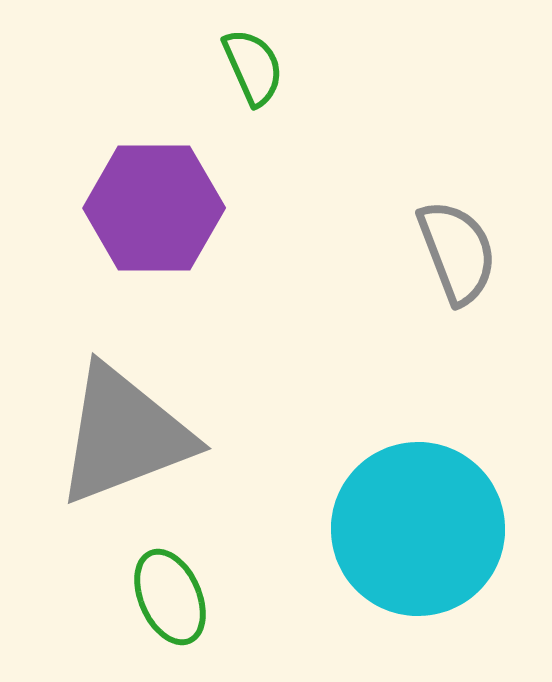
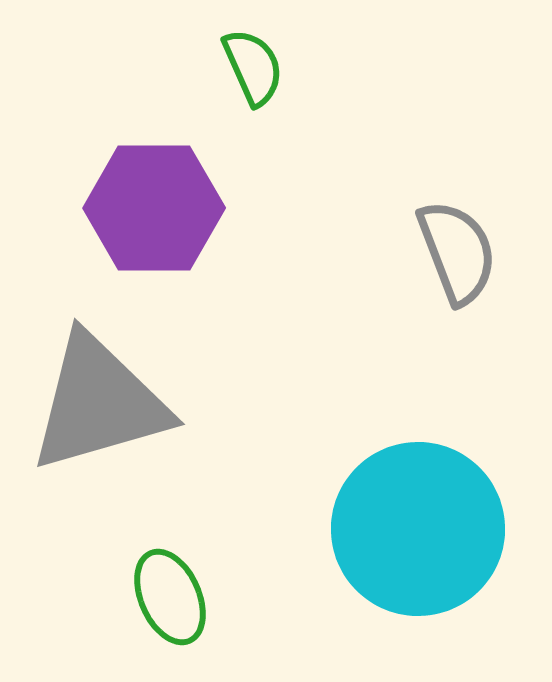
gray triangle: moved 25 px left, 32 px up; rotated 5 degrees clockwise
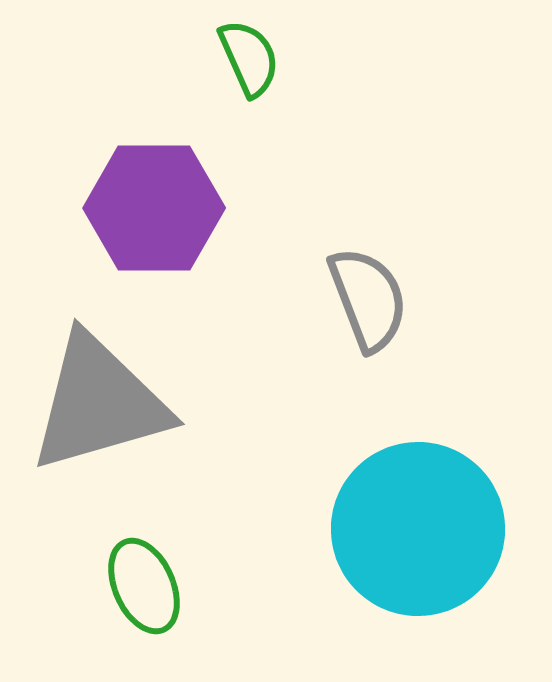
green semicircle: moved 4 px left, 9 px up
gray semicircle: moved 89 px left, 47 px down
green ellipse: moved 26 px left, 11 px up
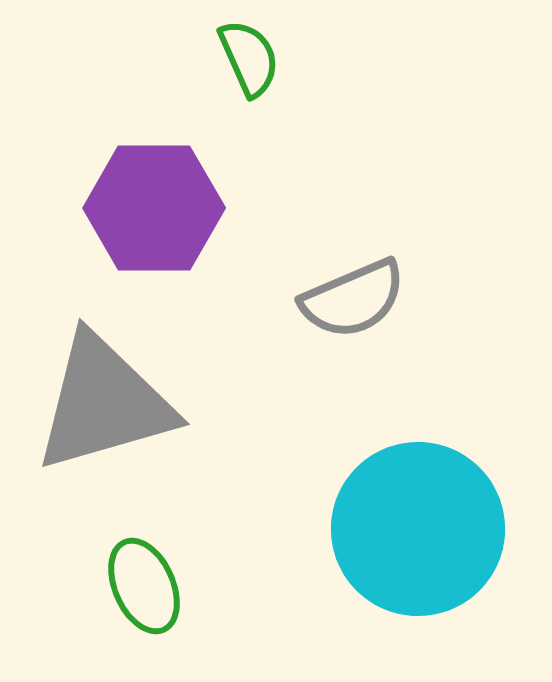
gray semicircle: moved 15 px left; rotated 88 degrees clockwise
gray triangle: moved 5 px right
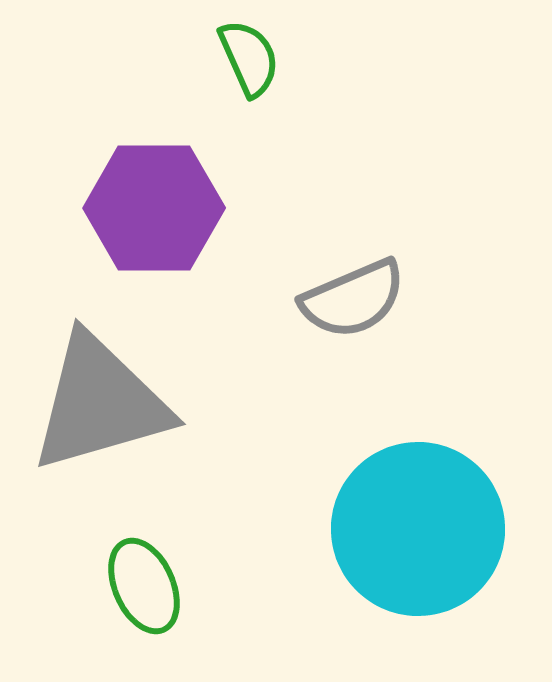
gray triangle: moved 4 px left
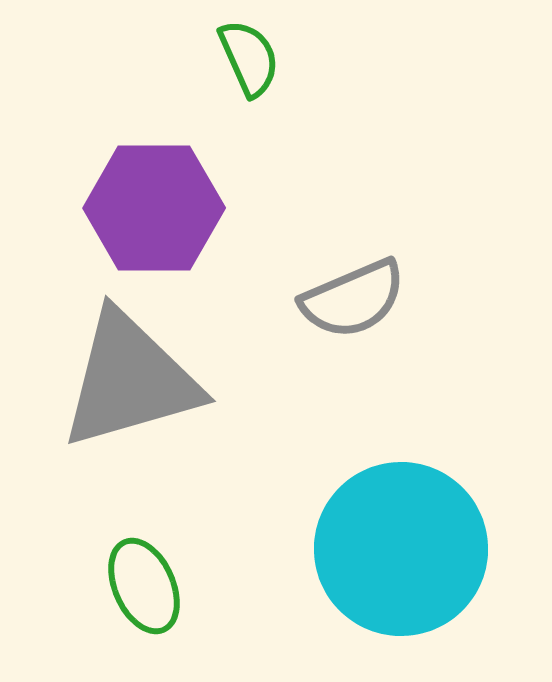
gray triangle: moved 30 px right, 23 px up
cyan circle: moved 17 px left, 20 px down
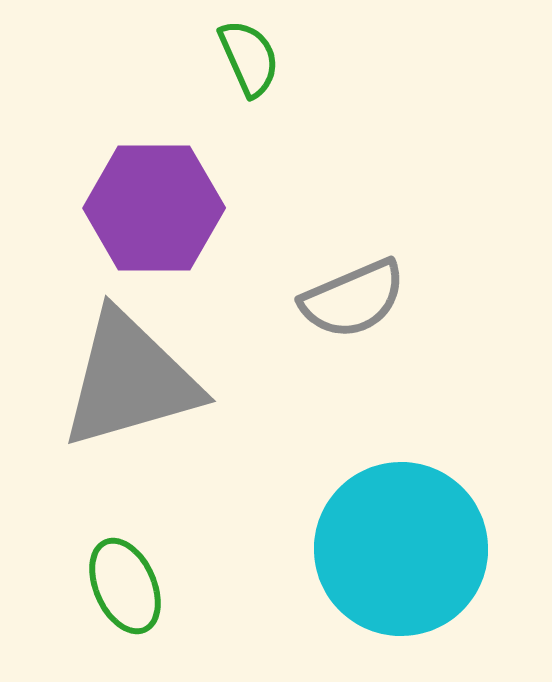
green ellipse: moved 19 px left
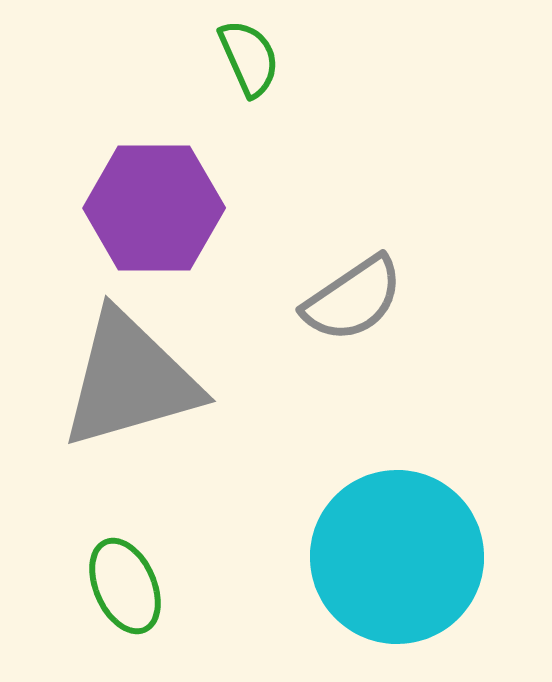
gray semicircle: rotated 11 degrees counterclockwise
cyan circle: moved 4 px left, 8 px down
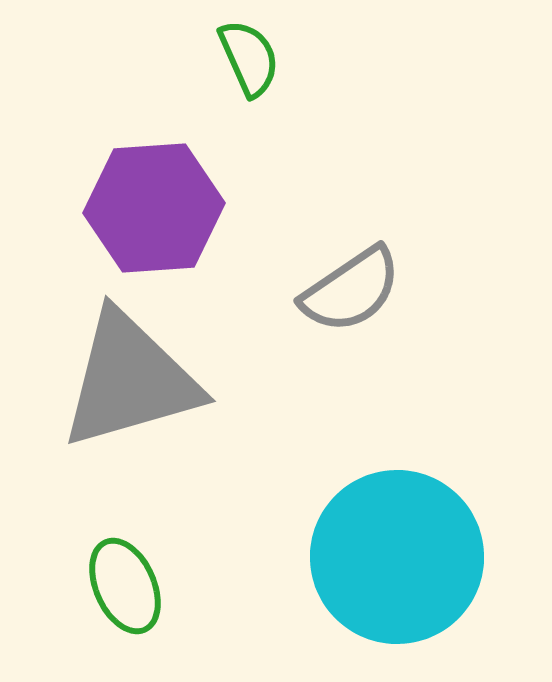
purple hexagon: rotated 4 degrees counterclockwise
gray semicircle: moved 2 px left, 9 px up
